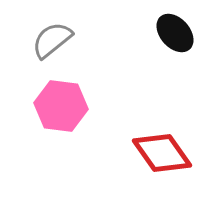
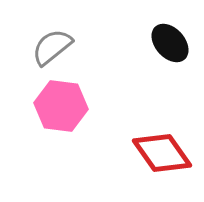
black ellipse: moved 5 px left, 10 px down
gray semicircle: moved 7 px down
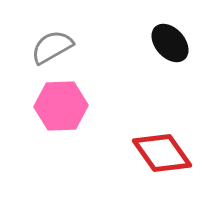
gray semicircle: rotated 9 degrees clockwise
pink hexagon: rotated 9 degrees counterclockwise
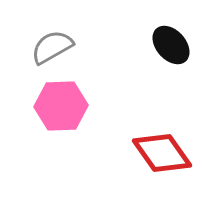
black ellipse: moved 1 px right, 2 px down
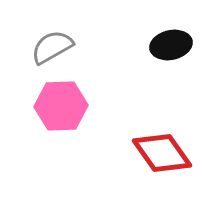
black ellipse: rotated 60 degrees counterclockwise
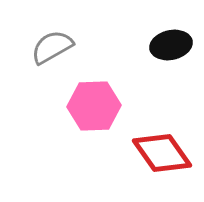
pink hexagon: moved 33 px right
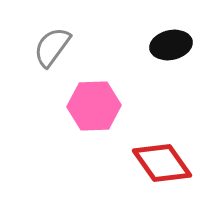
gray semicircle: rotated 24 degrees counterclockwise
red diamond: moved 10 px down
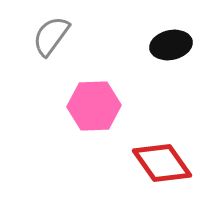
gray semicircle: moved 1 px left, 11 px up
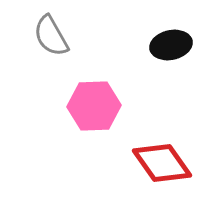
gray semicircle: rotated 66 degrees counterclockwise
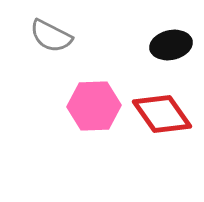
gray semicircle: rotated 33 degrees counterclockwise
red diamond: moved 49 px up
